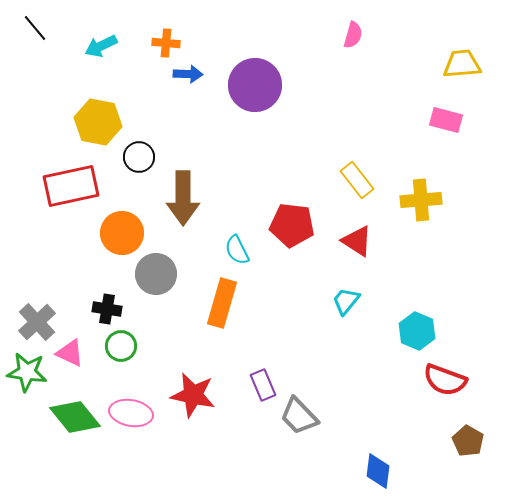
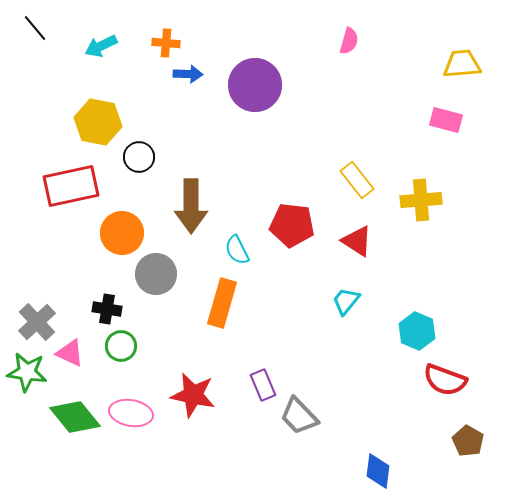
pink semicircle: moved 4 px left, 6 px down
brown arrow: moved 8 px right, 8 px down
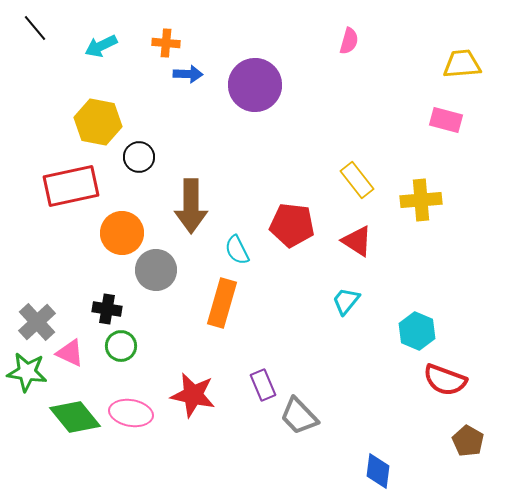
gray circle: moved 4 px up
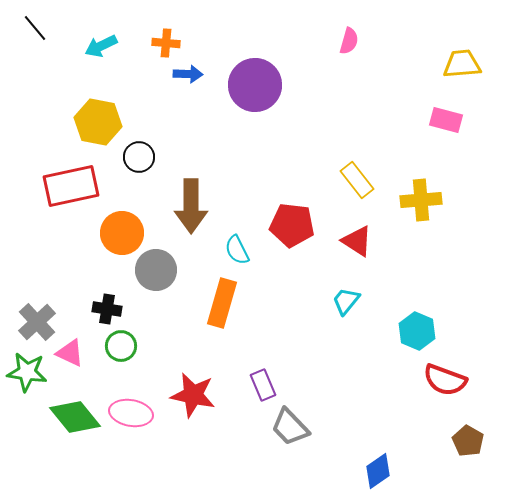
gray trapezoid: moved 9 px left, 11 px down
blue diamond: rotated 48 degrees clockwise
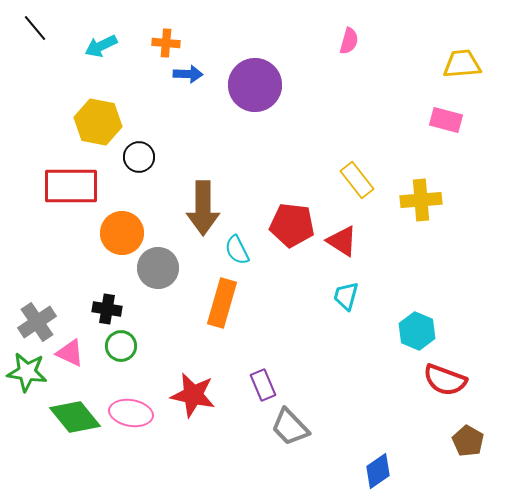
red rectangle: rotated 12 degrees clockwise
brown arrow: moved 12 px right, 2 px down
red triangle: moved 15 px left
gray circle: moved 2 px right, 2 px up
cyan trapezoid: moved 5 px up; rotated 24 degrees counterclockwise
gray cross: rotated 9 degrees clockwise
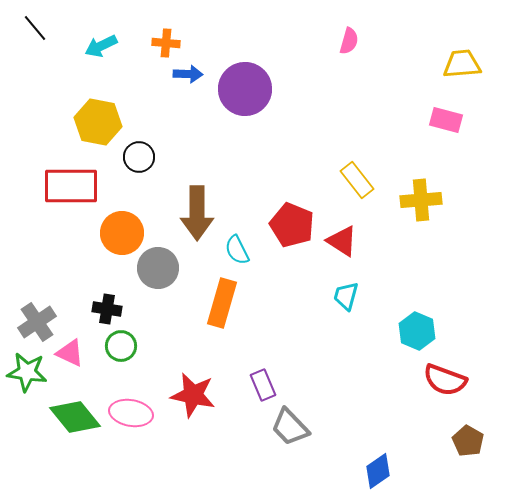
purple circle: moved 10 px left, 4 px down
brown arrow: moved 6 px left, 5 px down
red pentagon: rotated 15 degrees clockwise
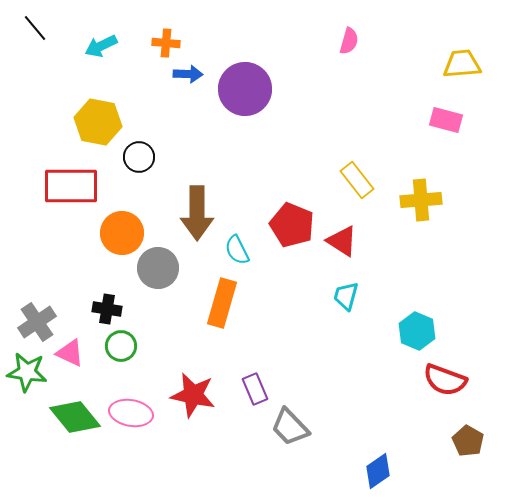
purple rectangle: moved 8 px left, 4 px down
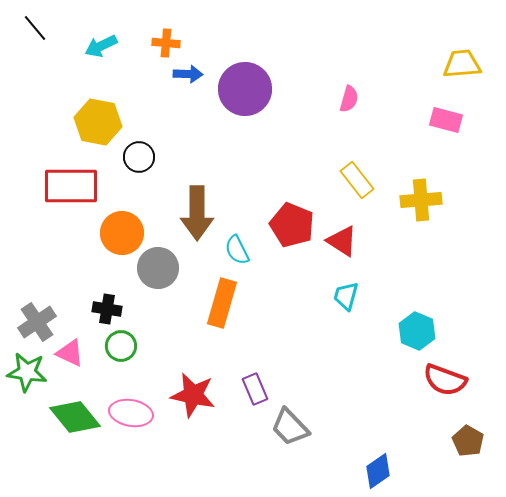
pink semicircle: moved 58 px down
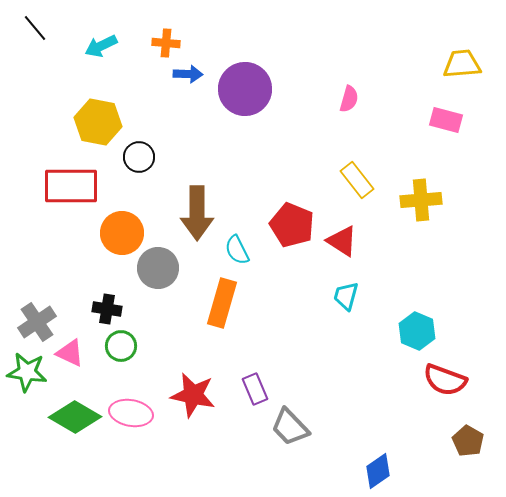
green diamond: rotated 21 degrees counterclockwise
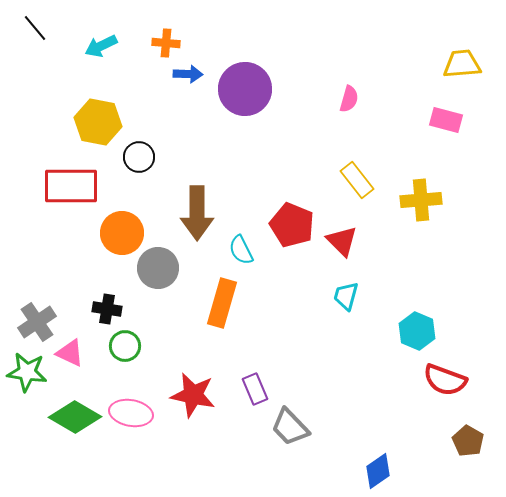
red triangle: rotated 12 degrees clockwise
cyan semicircle: moved 4 px right
green circle: moved 4 px right
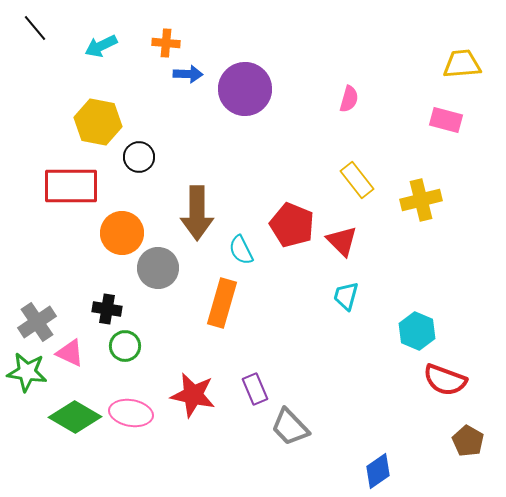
yellow cross: rotated 9 degrees counterclockwise
